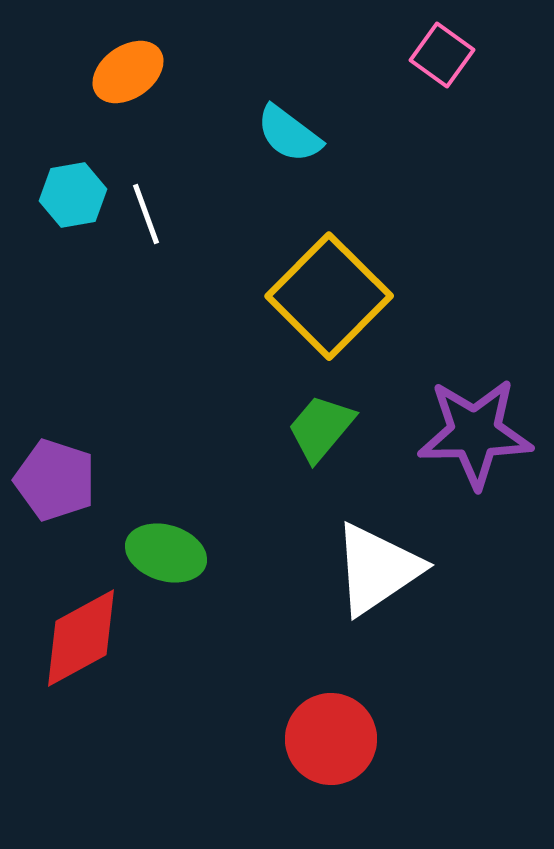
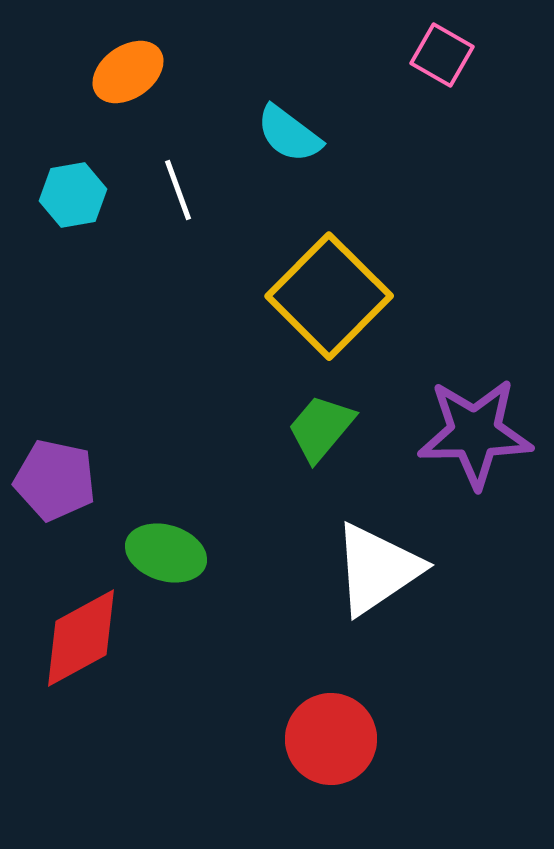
pink square: rotated 6 degrees counterclockwise
white line: moved 32 px right, 24 px up
purple pentagon: rotated 6 degrees counterclockwise
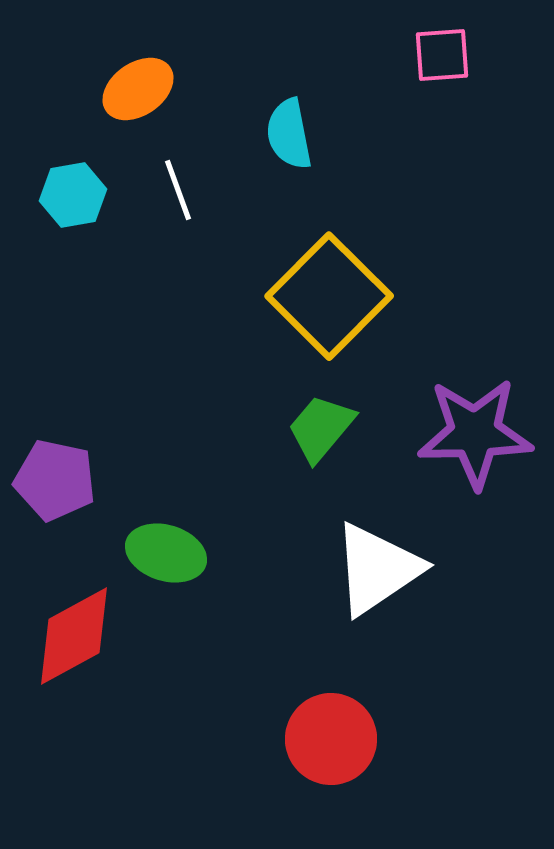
pink square: rotated 34 degrees counterclockwise
orange ellipse: moved 10 px right, 17 px down
cyan semicircle: rotated 42 degrees clockwise
red diamond: moved 7 px left, 2 px up
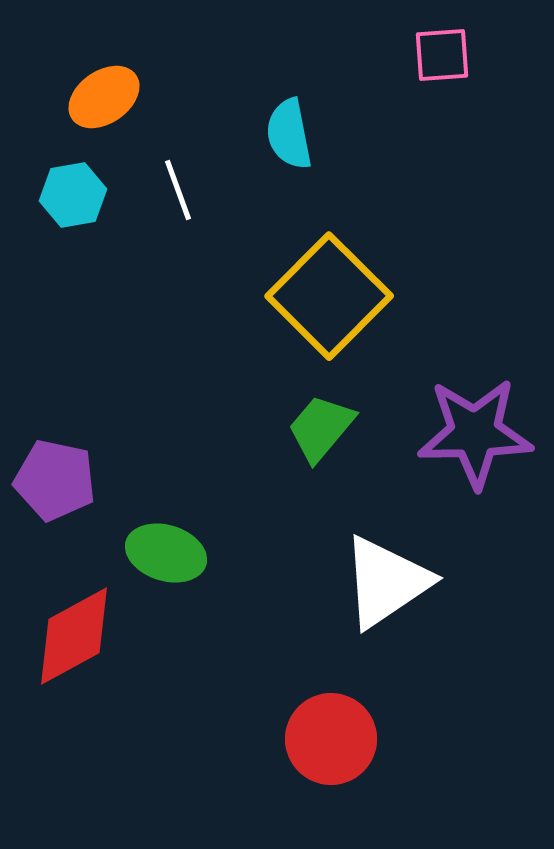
orange ellipse: moved 34 px left, 8 px down
white triangle: moved 9 px right, 13 px down
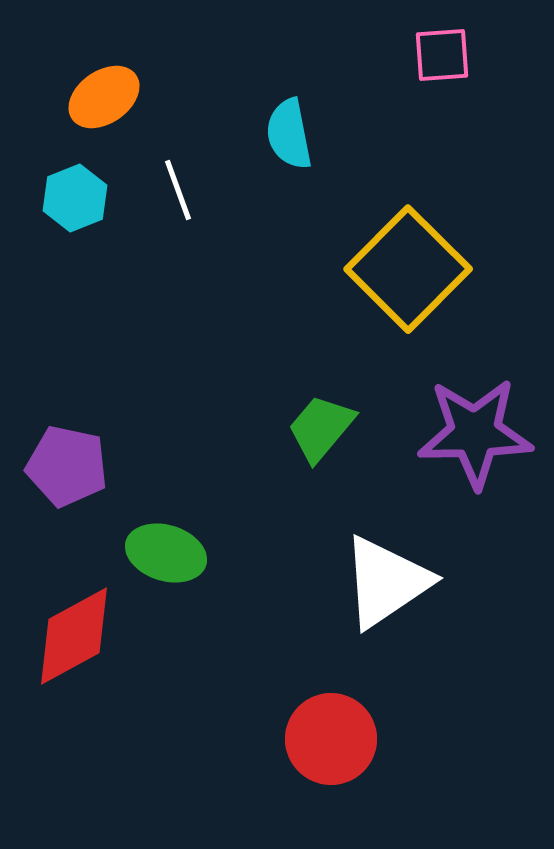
cyan hexagon: moved 2 px right, 3 px down; rotated 12 degrees counterclockwise
yellow square: moved 79 px right, 27 px up
purple pentagon: moved 12 px right, 14 px up
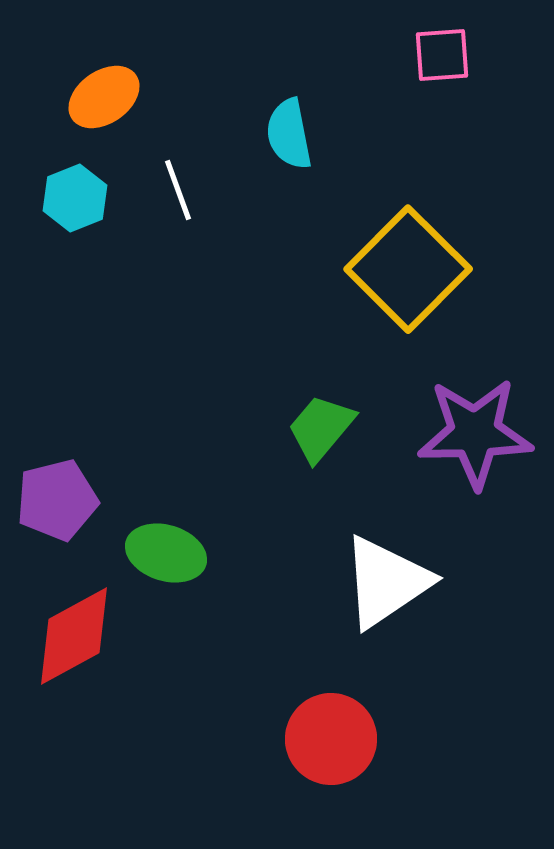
purple pentagon: moved 10 px left, 34 px down; rotated 26 degrees counterclockwise
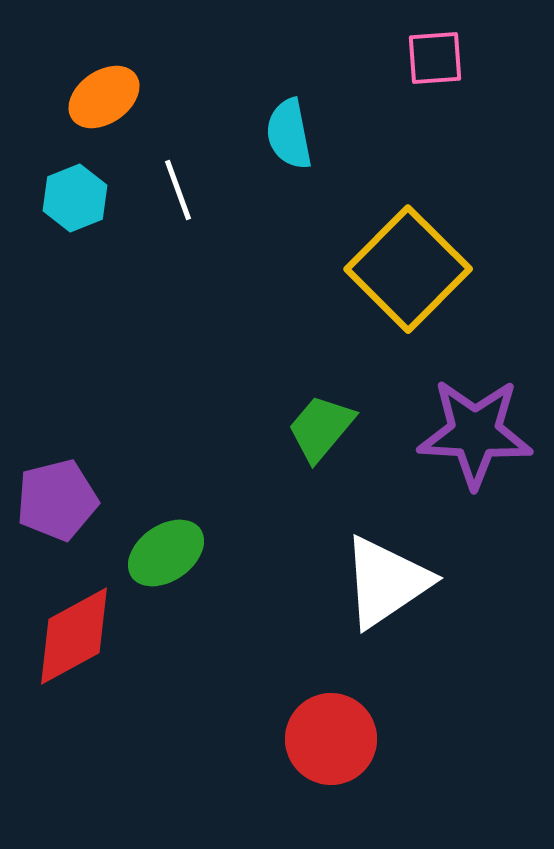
pink square: moved 7 px left, 3 px down
purple star: rotated 4 degrees clockwise
green ellipse: rotated 52 degrees counterclockwise
